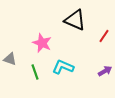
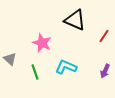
gray triangle: rotated 24 degrees clockwise
cyan L-shape: moved 3 px right
purple arrow: rotated 144 degrees clockwise
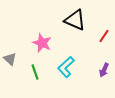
cyan L-shape: rotated 65 degrees counterclockwise
purple arrow: moved 1 px left, 1 px up
